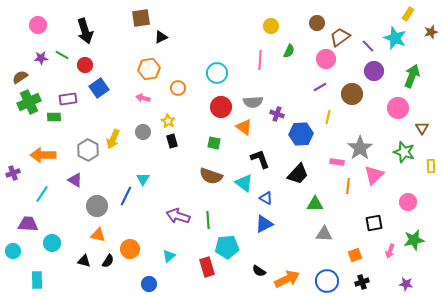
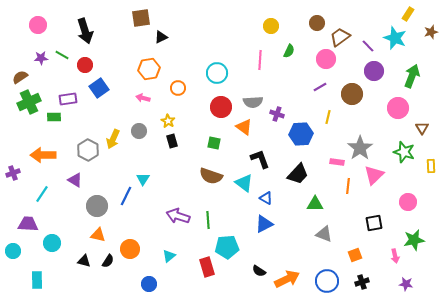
gray circle at (143, 132): moved 4 px left, 1 px up
gray triangle at (324, 234): rotated 18 degrees clockwise
pink arrow at (390, 251): moved 5 px right, 5 px down; rotated 32 degrees counterclockwise
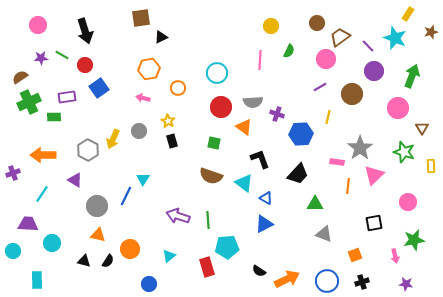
purple rectangle at (68, 99): moved 1 px left, 2 px up
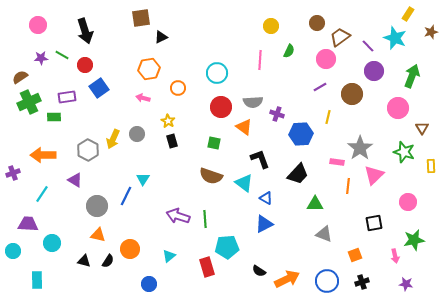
gray circle at (139, 131): moved 2 px left, 3 px down
green line at (208, 220): moved 3 px left, 1 px up
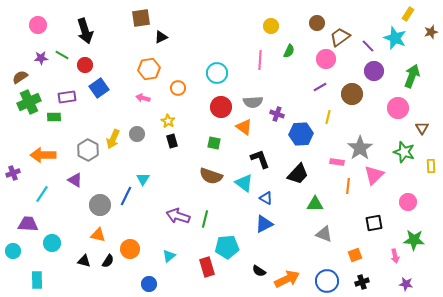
gray circle at (97, 206): moved 3 px right, 1 px up
green line at (205, 219): rotated 18 degrees clockwise
green star at (414, 240): rotated 15 degrees clockwise
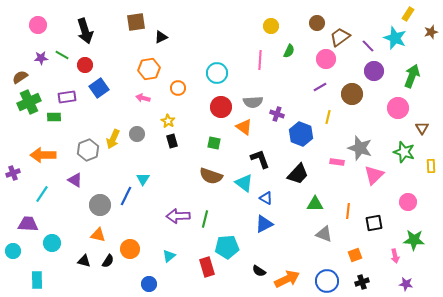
brown square at (141, 18): moved 5 px left, 4 px down
blue hexagon at (301, 134): rotated 25 degrees clockwise
gray star at (360, 148): rotated 20 degrees counterclockwise
gray hexagon at (88, 150): rotated 10 degrees clockwise
orange line at (348, 186): moved 25 px down
purple arrow at (178, 216): rotated 20 degrees counterclockwise
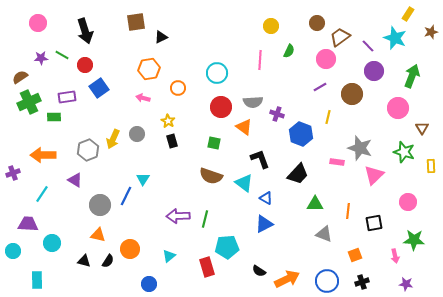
pink circle at (38, 25): moved 2 px up
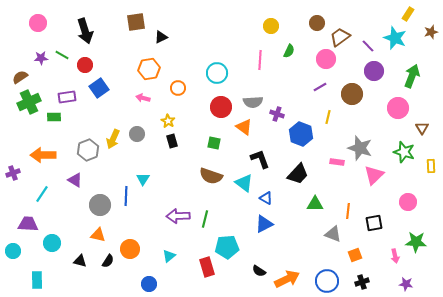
blue line at (126, 196): rotated 24 degrees counterclockwise
gray triangle at (324, 234): moved 9 px right
green star at (414, 240): moved 2 px right, 2 px down
black triangle at (84, 261): moved 4 px left
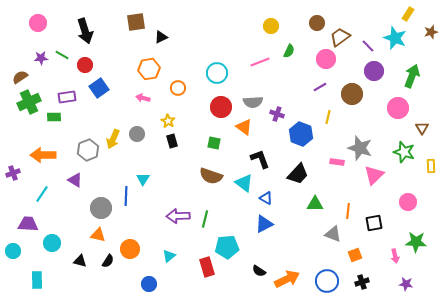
pink line at (260, 60): moved 2 px down; rotated 66 degrees clockwise
gray circle at (100, 205): moved 1 px right, 3 px down
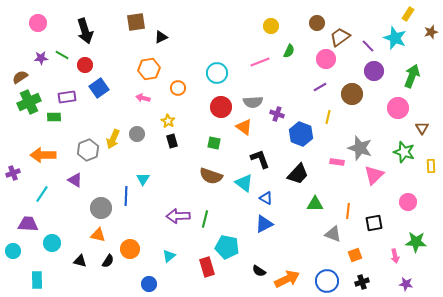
cyan pentagon at (227, 247): rotated 15 degrees clockwise
